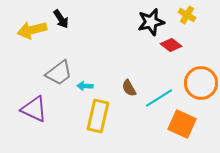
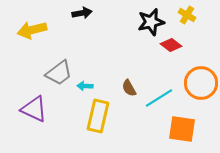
black arrow: moved 21 px right, 6 px up; rotated 66 degrees counterclockwise
orange square: moved 5 px down; rotated 16 degrees counterclockwise
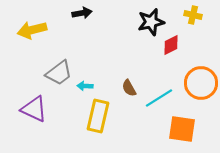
yellow cross: moved 6 px right; rotated 18 degrees counterclockwise
red diamond: rotated 65 degrees counterclockwise
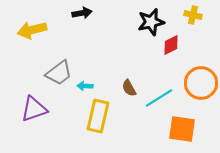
purple triangle: rotated 44 degrees counterclockwise
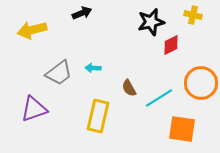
black arrow: rotated 12 degrees counterclockwise
cyan arrow: moved 8 px right, 18 px up
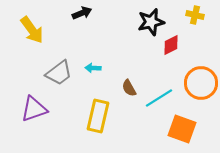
yellow cross: moved 2 px right
yellow arrow: rotated 112 degrees counterclockwise
orange square: rotated 12 degrees clockwise
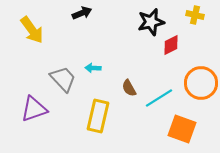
gray trapezoid: moved 4 px right, 6 px down; rotated 96 degrees counterclockwise
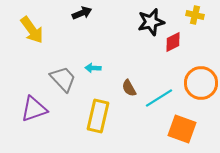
red diamond: moved 2 px right, 3 px up
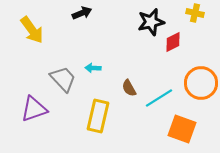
yellow cross: moved 2 px up
